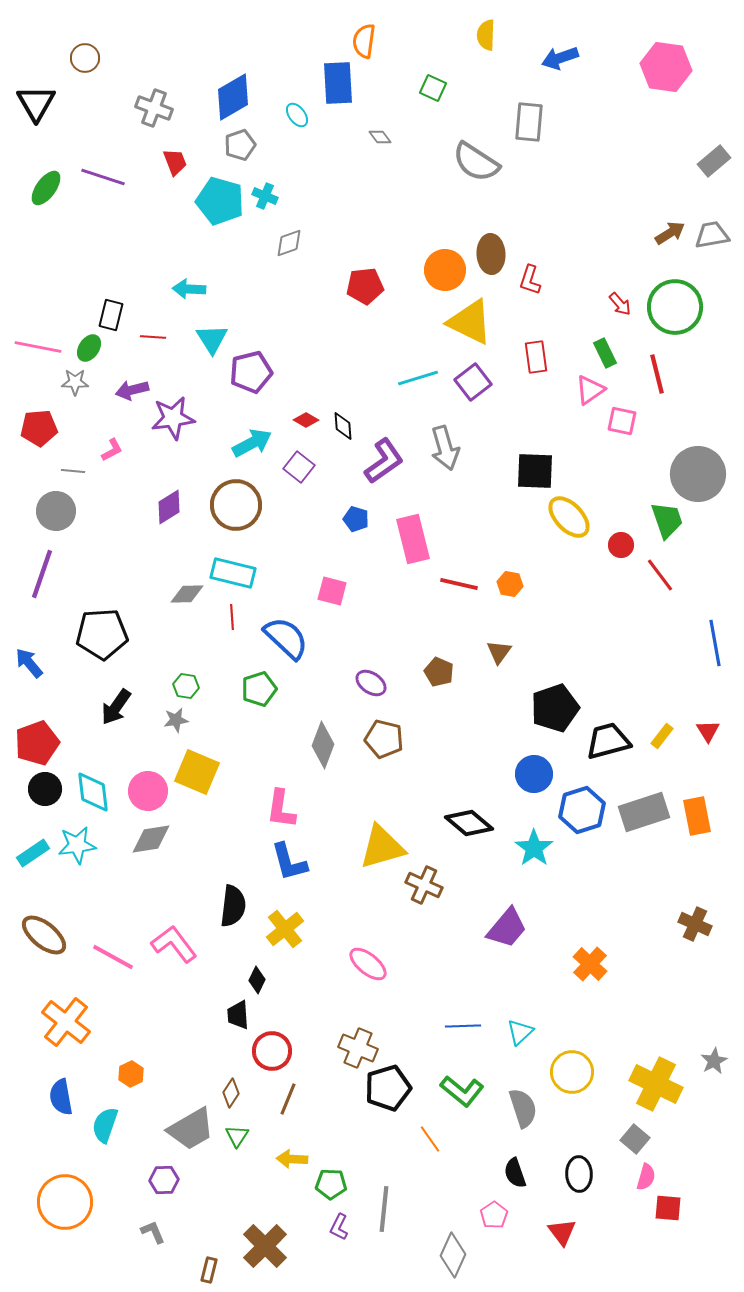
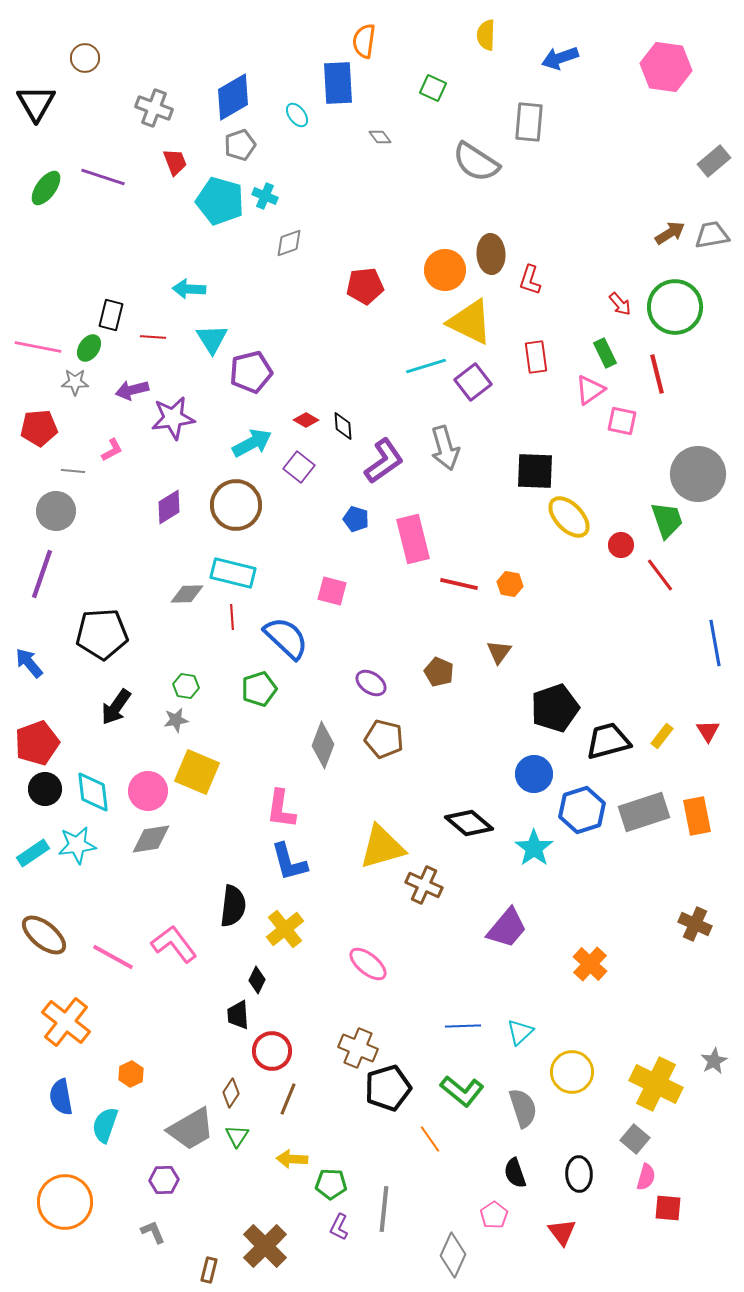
cyan line at (418, 378): moved 8 px right, 12 px up
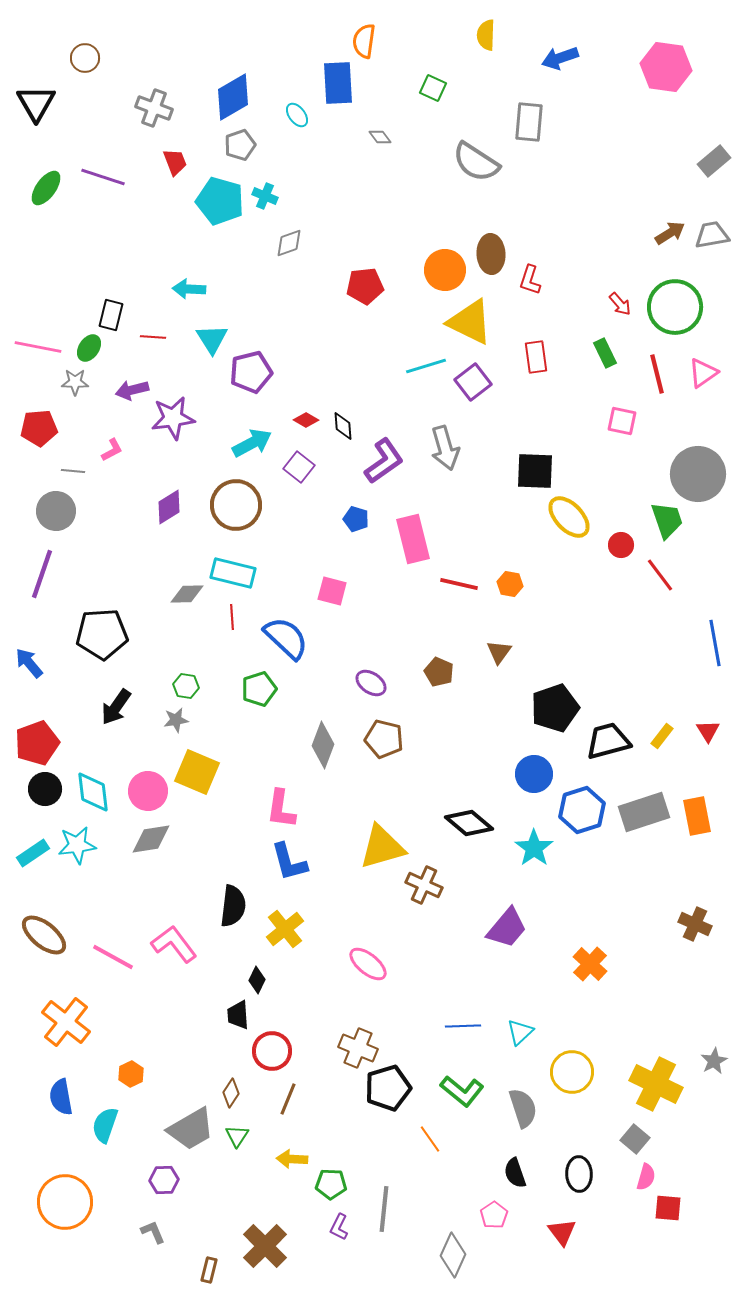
pink triangle at (590, 390): moved 113 px right, 17 px up
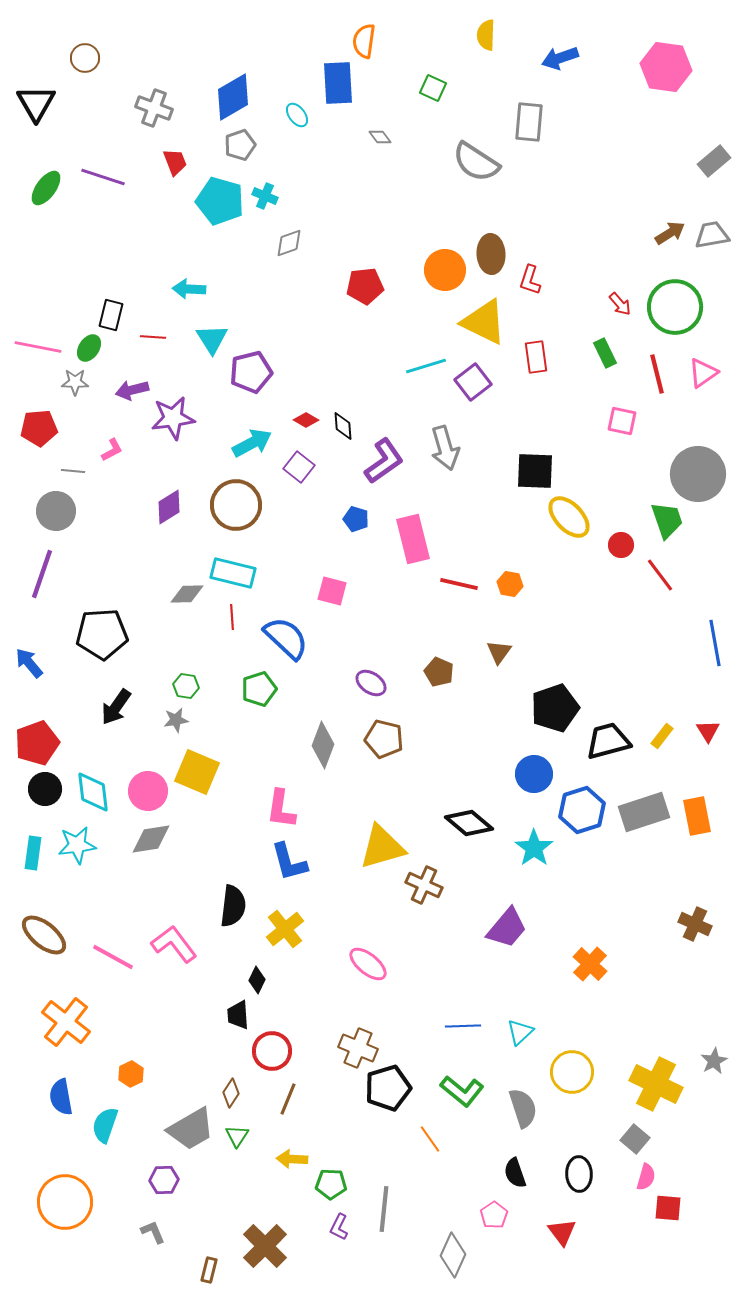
yellow triangle at (470, 322): moved 14 px right
cyan rectangle at (33, 853): rotated 48 degrees counterclockwise
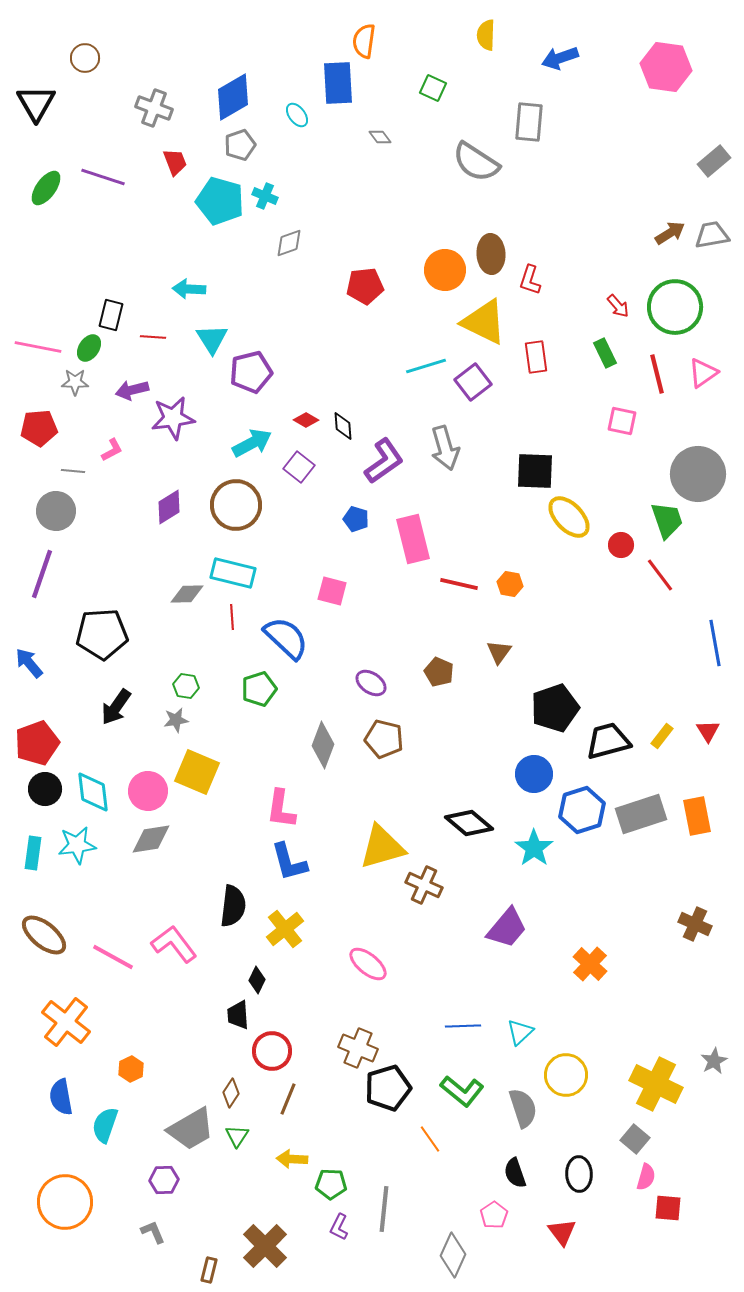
red arrow at (620, 304): moved 2 px left, 2 px down
gray rectangle at (644, 812): moved 3 px left, 2 px down
yellow circle at (572, 1072): moved 6 px left, 3 px down
orange hexagon at (131, 1074): moved 5 px up
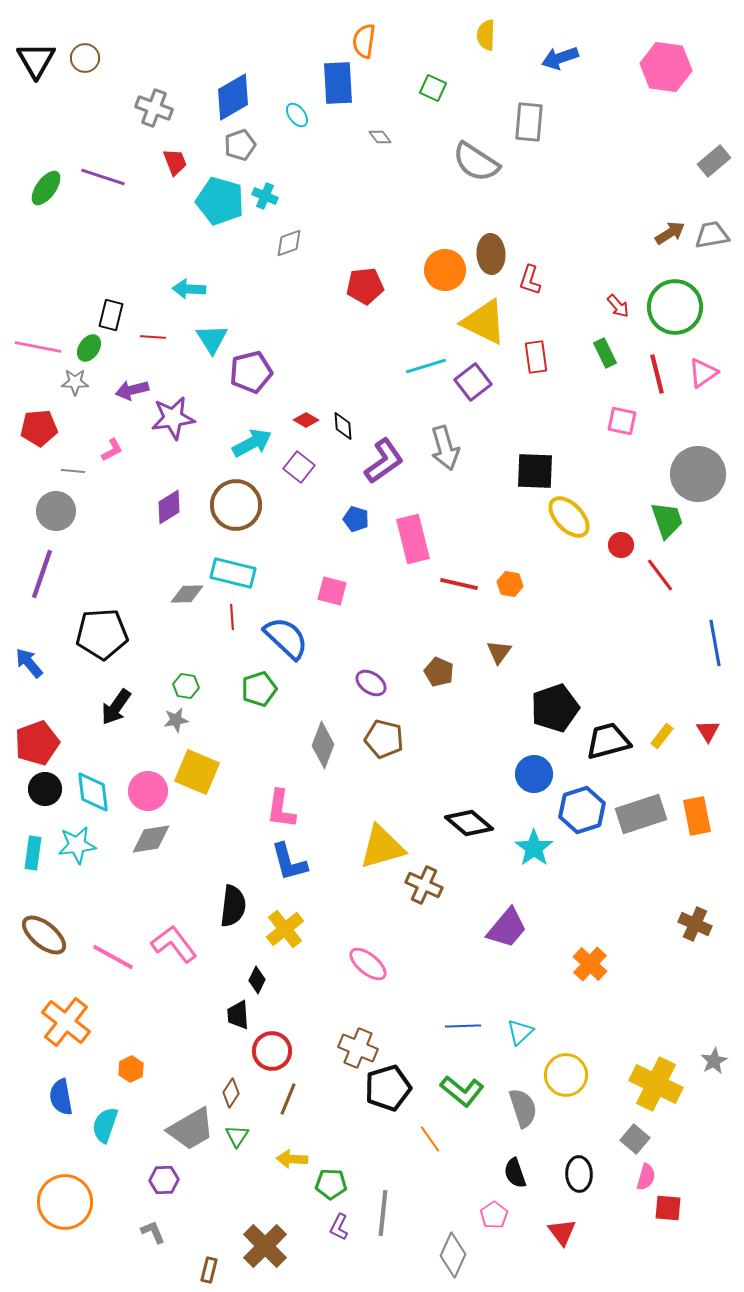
black triangle at (36, 103): moved 43 px up
gray line at (384, 1209): moved 1 px left, 4 px down
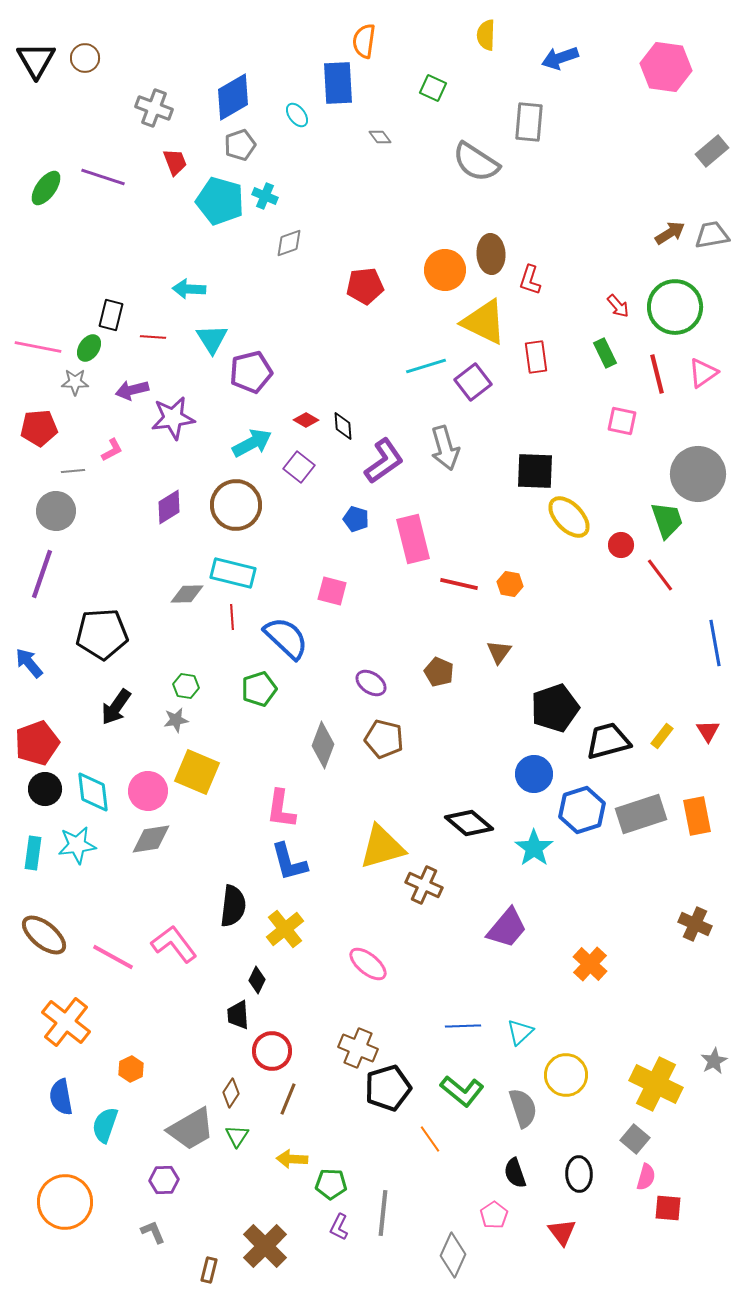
gray rectangle at (714, 161): moved 2 px left, 10 px up
gray line at (73, 471): rotated 10 degrees counterclockwise
